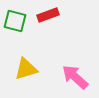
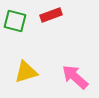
red rectangle: moved 3 px right
yellow triangle: moved 3 px down
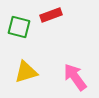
green square: moved 4 px right, 6 px down
pink arrow: rotated 12 degrees clockwise
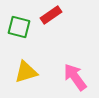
red rectangle: rotated 15 degrees counterclockwise
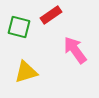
pink arrow: moved 27 px up
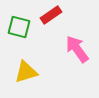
pink arrow: moved 2 px right, 1 px up
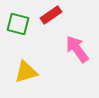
green square: moved 1 px left, 3 px up
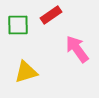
green square: moved 1 px down; rotated 15 degrees counterclockwise
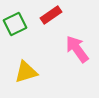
green square: moved 3 px left, 1 px up; rotated 25 degrees counterclockwise
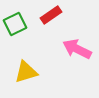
pink arrow: rotated 28 degrees counterclockwise
